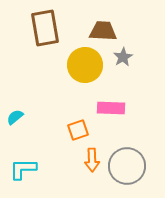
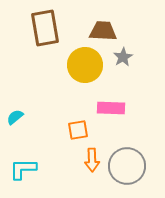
orange square: rotated 10 degrees clockwise
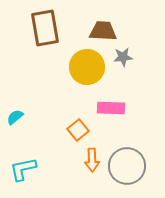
gray star: rotated 24 degrees clockwise
yellow circle: moved 2 px right, 2 px down
orange square: rotated 30 degrees counterclockwise
cyan L-shape: rotated 12 degrees counterclockwise
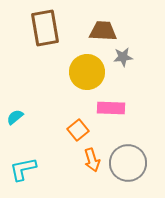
yellow circle: moved 5 px down
orange arrow: rotated 15 degrees counterclockwise
gray circle: moved 1 px right, 3 px up
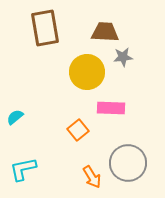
brown trapezoid: moved 2 px right, 1 px down
orange arrow: moved 17 px down; rotated 15 degrees counterclockwise
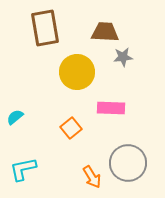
yellow circle: moved 10 px left
orange square: moved 7 px left, 2 px up
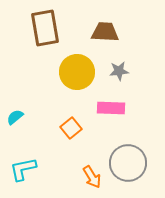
gray star: moved 4 px left, 14 px down
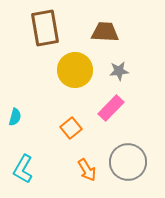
yellow circle: moved 2 px left, 2 px up
pink rectangle: rotated 48 degrees counterclockwise
cyan semicircle: rotated 144 degrees clockwise
gray circle: moved 1 px up
cyan L-shape: rotated 48 degrees counterclockwise
orange arrow: moved 5 px left, 7 px up
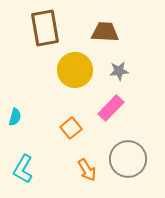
gray circle: moved 3 px up
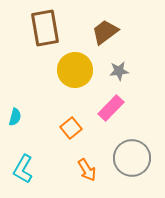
brown trapezoid: rotated 40 degrees counterclockwise
gray circle: moved 4 px right, 1 px up
